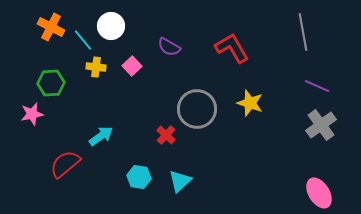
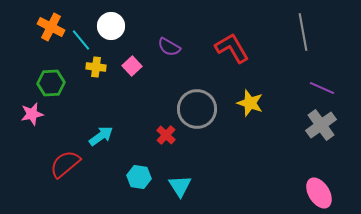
cyan line: moved 2 px left
purple line: moved 5 px right, 2 px down
cyan triangle: moved 5 px down; rotated 20 degrees counterclockwise
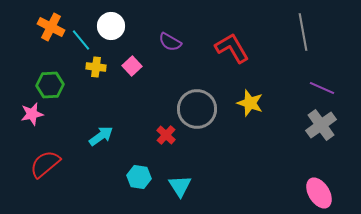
purple semicircle: moved 1 px right, 5 px up
green hexagon: moved 1 px left, 2 px down
red semicircle: moved 20 px left
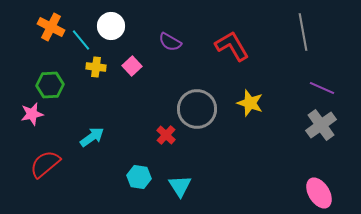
red L-shape: moved 2 px up
cyan arrow: moved 9 px left, 1 px down
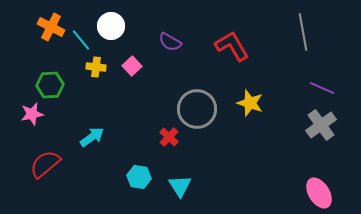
red cross: moved 3 px right, 2 px down
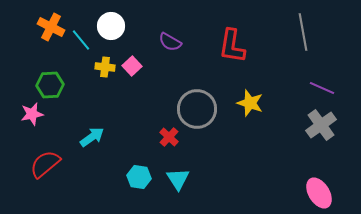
red L-shape: rotated 141 degrees counterclockwise
yellow cross: moved 9 px right
cyan triangle: moved 2 px left, 7 px up
